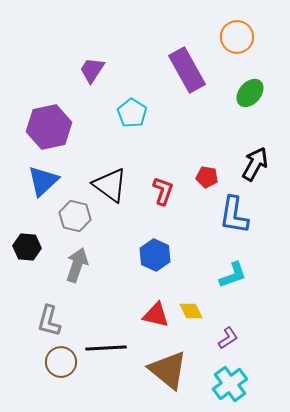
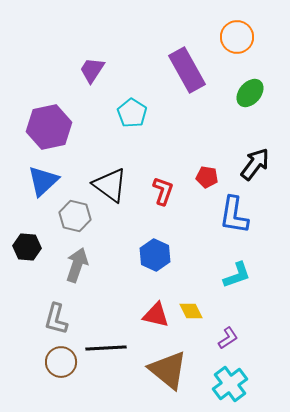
black arrow: rotated 8 degrees clockwise
cyan L-shape: moved 4 px right
gray L-shape: moved 7 px right, 2 px up
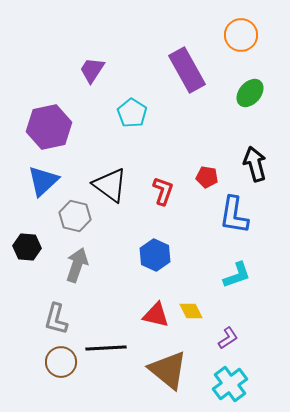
orange circle: moved 4 px right, 2 px up
black arrow: rotated 52 degrees counterclockwise
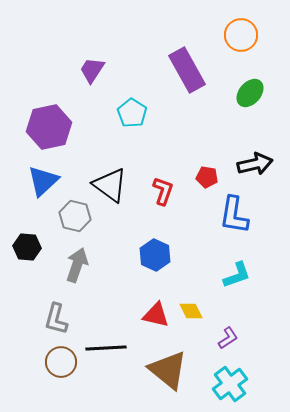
black arrow: rotated 92 degrees clockwise
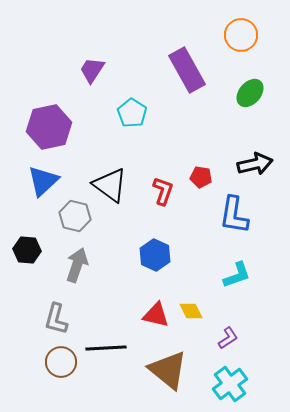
red pentagon: moved 6 px left
black hexagon: moved 3 px down
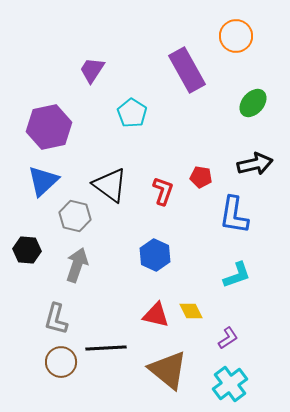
orange circle: moved 5 px left, 1 px down
green ellipse: moved 3 px right, 10 px down
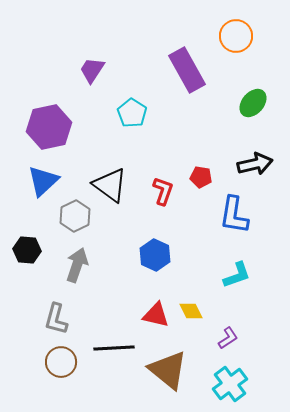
gray hexagon: rotated 20 degrees clockwise
black line: moved 8 px right
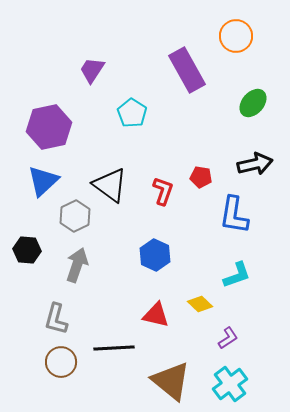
yellow diamond: moved 9 px right, 7 px up; rotated 20 degrees counterclockwise
brown triangle: moved 3 px right, 11 px down
